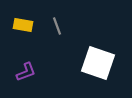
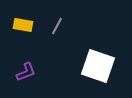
gray line: rotated 48 degrees clockwise
white square: moved 3 px down
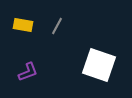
white square: moved 1 px right, 1 px up
purple L-shape: moved 2 px right
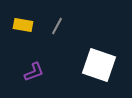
purple L-shape: moved 6 px right
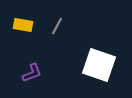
purple L-shape: moved 2 px left, 1 px down
